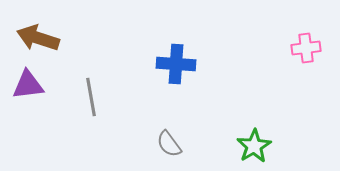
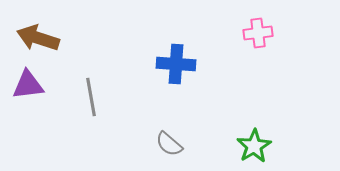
pink cross: moved 48 px left, 15 px up
gray semicircle: rotated 12 degrees counterclockwise
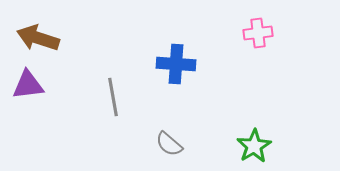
gray line: moved 22 px right
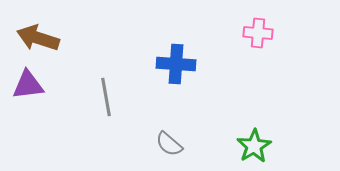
pink cross: rotated 12 degrees clockwise
gray line: moved 7 px left
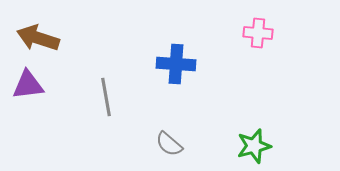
green star: rotated 16 degrees clockwise
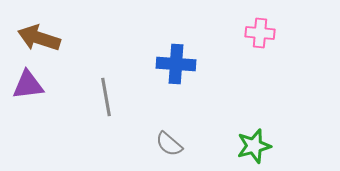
pink cross: moved 2 px right
brown arrow: moved 1 px right
